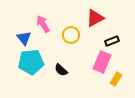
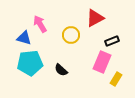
pink arrow: moved 3 px left
blue triangle: rotated 35 degrees counterclockwise
cyan pentagon: moved 1 px left, 1 px down
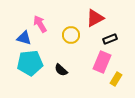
black rectangle: moved 2 px left, 2 px up
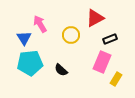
blue triangle: rotated 42 degrees clockwise
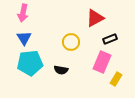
pink arrow: moved 17 px left, 11 px up; rotated 138 degrees counterclockwise
yellow circle: moved 7 px down
black semicircle: rotated 32 degrees counterclockwise
